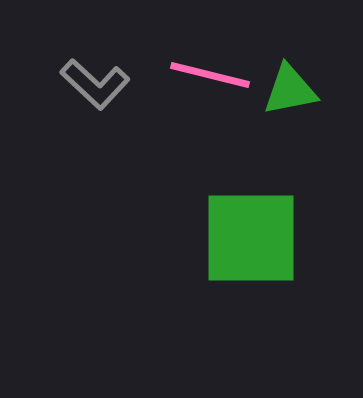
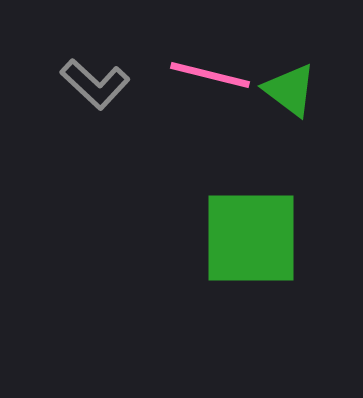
green triangle: rotated 48 degrees clockwise
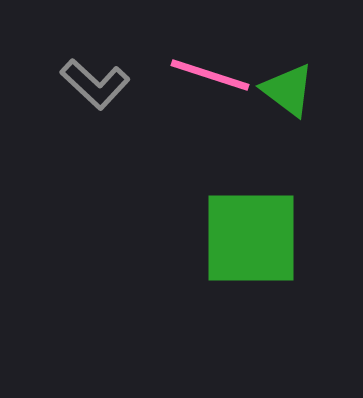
pink line: rotated 4 degrees clockwise
green triangle: moved 2 px left
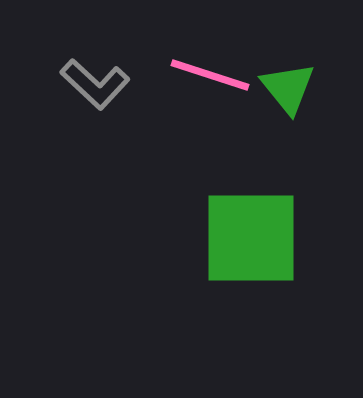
green triangle: moved 2 px up; rotated 14 degrees clockwise
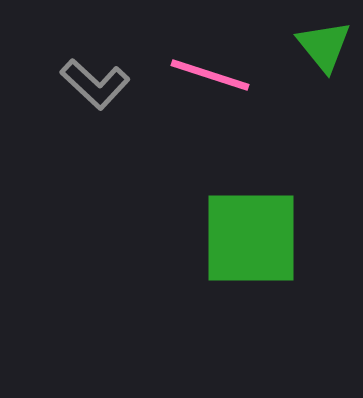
green triangle: moved 36 px right, 42 px up
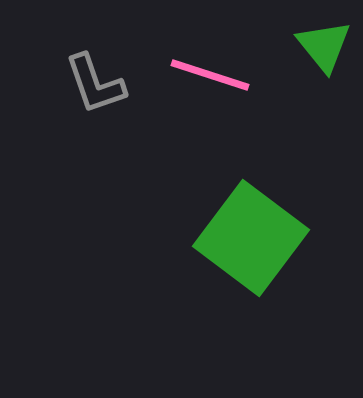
gray L-shape: rotated 28 degrees clockwise
green square: rotated 37 degrees clockwise
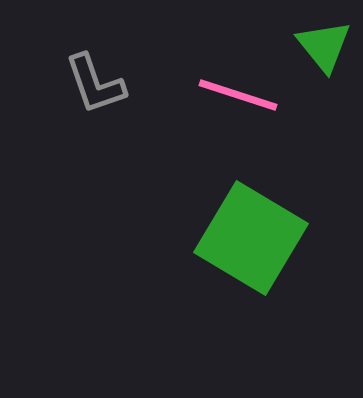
pink line: moved 28 px right, 20 px down
green square: rotated 6 degrees counterclockwise
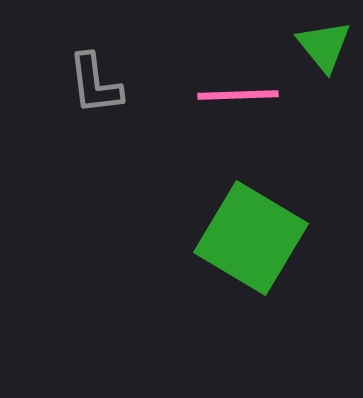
gray L-shape: rotated 12 degrees clockwise
pink line: rotated 20 degrees counterclockwise
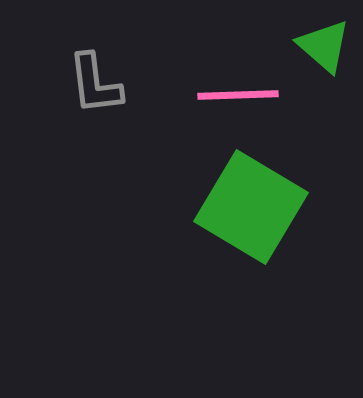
green triangle: rotated 10 degrees counterclockwise
green square: moved 31 px up
